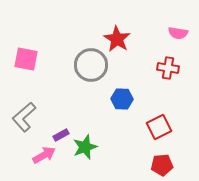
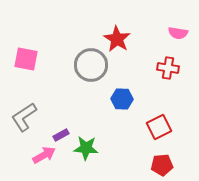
gray L-shape: rotated 8 degrees clockwise
green star: moved 1 px right, 1 px down; rotated 25 degrees clockwise
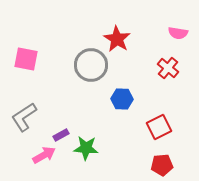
red cross: rotated 30 degrees clockwise
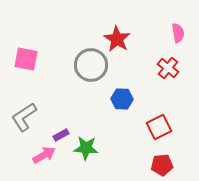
pink semicircle: rotated 108 degrees counterclockwise
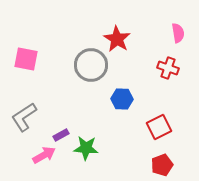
red cross: rotated 20 degrees counterclockwise
red pentagon: rotated 15 degrees counterclockwise
